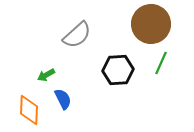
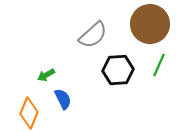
brown circle: moved 1 px left
gray semicircle: moved 16 px right
green line: moved 2 px left, 2 px down
orange diamond: moved 3 px down; rotated 20 degrees clockwise
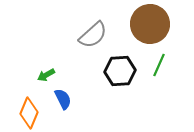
black hexagon: moved 2 px right, 1 px down
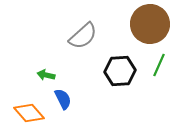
gray semicircle: moved 10 px left, 1 px down
green arrow: rotated 42 degrees clockwise
orange diamond: rotated 64 degrees counterclockwise
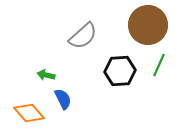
brown circle: moved 2 px left, 1 px down
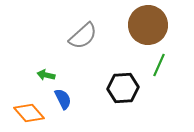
black hexagon: moved 3 px right, 17 px down
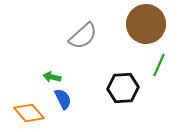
brown circle: moved 2 px left, 1 px up
green arrow: moved 6 px right, 2 px down
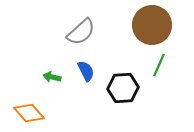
brown circle: moved 6 px right, 1 px down
gray semicircle: moved 2 px left, 4 px up
blue semicircle: moved 23 px right, 28 px up
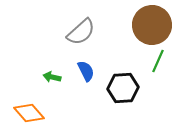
green line: moved 1 px left, 4 px up
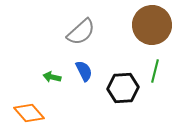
green line: moved 3 px left, 10 px down; rotated 10 degrees counterclockwise
blue semicircle: moved 2 px left
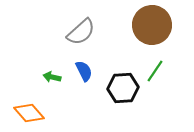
green line: rotated 20 degrees clockwise
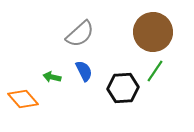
brown circle: moved 1 px right, 7 px down
gray semicircle: moved 1 px left, 2 px down
orange diamond: moved 6 px left, 14 px up
